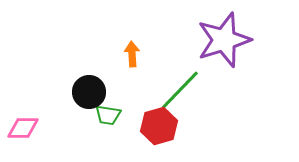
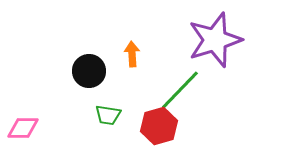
purple star: moved 9 px left
black circle: moved 21 px up
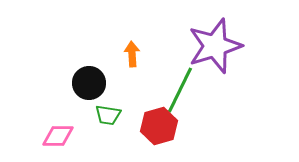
purple star: moved 6 px down
black circle: moved 12 px down
green line: rotated 18 degrees counterclockwise
pink diamond: moved 35 px right, 8 px down
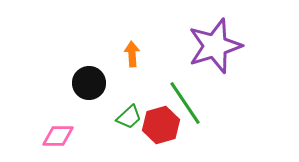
green line: moved 5 px right, 13 px down; rotated 60 degrees counterclockwise
green trapezoid: moved 21 px right, 2 px down; rotated 52 degrees counterclockwise
red hexagon: moved 2 px right, 1 px up
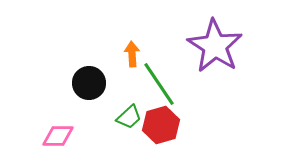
purple star: rotated 22 degrees counterclockwise
green line: moved 26 px left, 19 px up
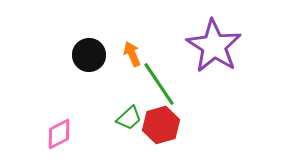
purple star: moved 1 px left
orange arrow: rotated 20 degrees counterclockwise
black circle: moved 28 px up
green trapezoid: moved 1 px down
pink diamond: moved 1 px right, 2 px up; rotated 28 degrees counterclockwise
